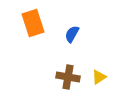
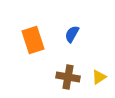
orange rectangle: moved 17 px down
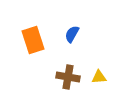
yellow triangle: rotated 28 degrees clockwise
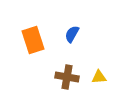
brown cross: moved 1 px left
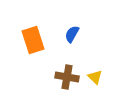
yellow triangle: moved 4 px left; rotated 49 degrees clockwise
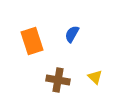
orange rectangle: moved 1 px left, 1 px down
brown cross: moved 9 px left, 3 px down
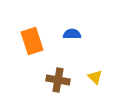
blue semicircle: rotated 60 degrees clockwise
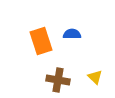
orange rectangle: moved 9 px right
